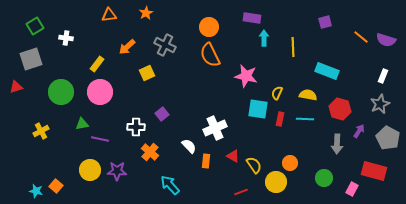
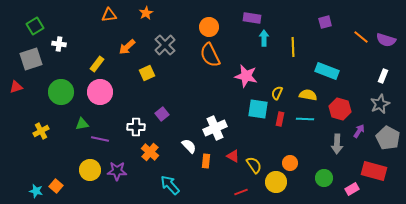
white cross at (66, 38): moved 7 px left, 6 px down
gray cross at (165, 45): rotated 20 degrees clockwise
pink rectangle at (352, 189): rotated 32 degrees clockwise
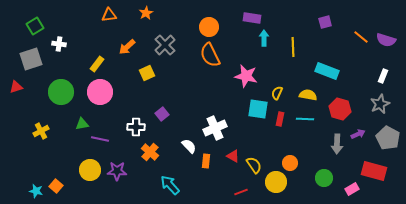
purple arrow at (359, 131): moved 1 px left, 3 px down; rotated 32 degrees clockwise
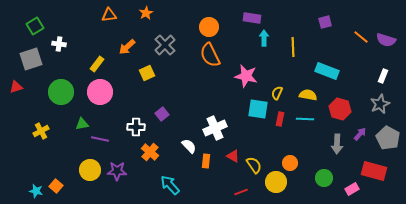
purple arrow at (358, 134): moved 2 px right; rotated 24 degrees counterclockwise
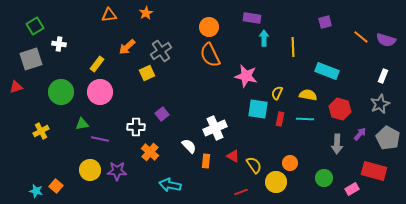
gray cross at (165, 45): moved 4 px left, 6 px down; rotated 10 degrees clockwise
cyan arrow at (170, 185): rotated 35 degrees counterclockwise
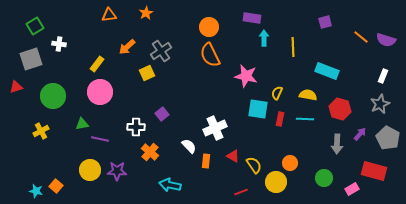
green circle at (61, 92): moved 8 px left, 4 px down
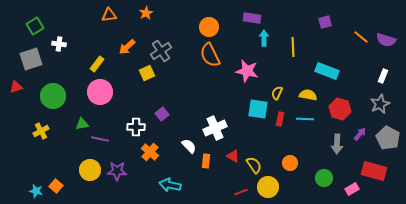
pink star at (246, 76): moved 1 px right, 5 px up
yellow circle at (276, 182): moved 8 px left, 5 px down
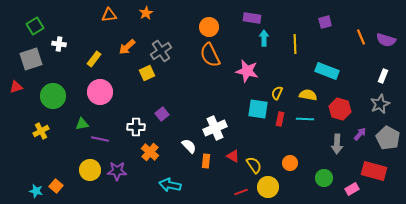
orange line at (361, 37): rotated 28 degrees clockwise
yellow line at (293, 47): moved 2 px right, 3 px up
yellow rectangle at (97, 64): moved 3 px left, 5 px up
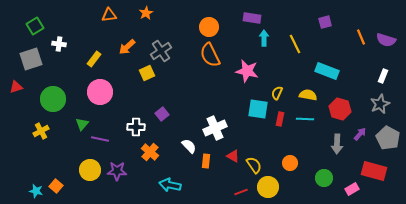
yellow line at (295, 44): rotated 24 degrees counterclockwise
green circle at (53, 96): moved 3 px down
green triangle at (82, 124): rotated 40 degrees counterclockwise
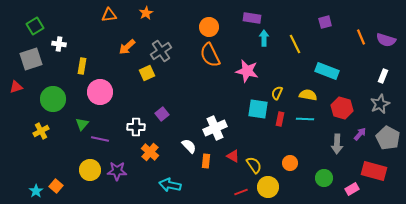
yellow rectangle at (94, 59): moved 12 px left, 7 px down; rotated 28 degrees counterclockwise
red hexagon at (340, 109): moved 2 px right, 1 px up
cyan star at (36, 191): rotated 24 degrees clockwise
